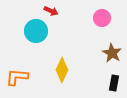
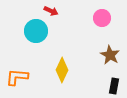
brown star: moved 2 px left, 2 px down
black rectangle: moved 3 px down
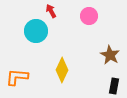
red arrow: rotated 144 degrees counterclockwise
pink circle: moved 13 px left, 2 px up
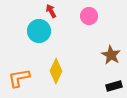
cyan circle: moved 3 px right
brown star: moved 1 px right
yellow diamond: moved 6 px left, 1 px down
orange L-shape: moved 2 px right, 1 px down; rotated 15 degrees counterclockwise
black rectangle: rotated 63 degrees clockwise
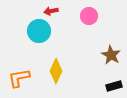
red arrow: rotated 72 degrees counterclockwise
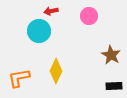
black rectangle: rotated 14 degrees clockwise
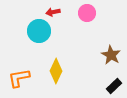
red arrow: moved 2 px right, 1 px down
pink circle: moved 2 px left, 3 px up
black rectangle: rotated 42 degrees counterclockwise
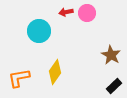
red arrow: moved 13 px right
yellow diamond: moved 1 px left, 1 px down; rotated 10 degrees clockwise
